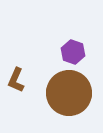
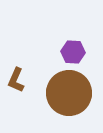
purple hexagon: rotated 15 degrees counterclockwise
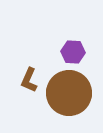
brown L-shape: moved 13 px right
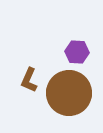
purple hexagon: moved 4 px right
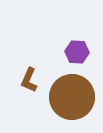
brown circle: moved 3 px right, 4 px down
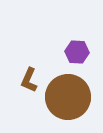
brown circle: moved 4 px left
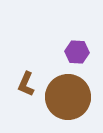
brown L-shape: moved 3 px left, 4 px down
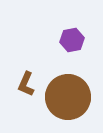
purple hexagon: moved 5 px left, 12 px up; rotated 15 degrees counterclockwise
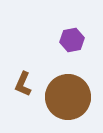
brown L-shape: moved 3 px left
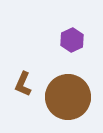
purple hexagon: rotated 15 degrees counterclockwise
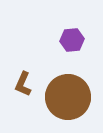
purple hexagon: rotated 20 degrees clockwise
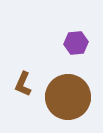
purple hexagon: moved 4 px right, 3 px down
